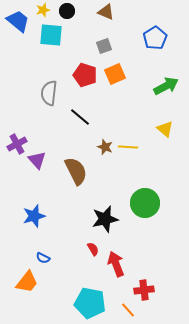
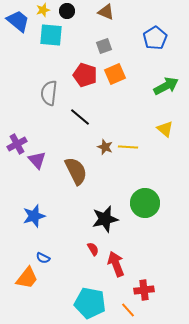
orange trapezoid: moved 4 px up
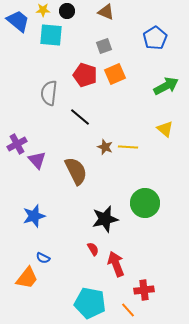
yellow star: rotated 16 degrees clockwise
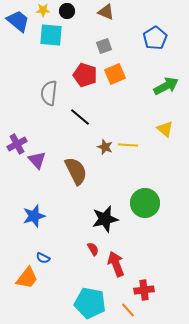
yellow line: moved 2 px up
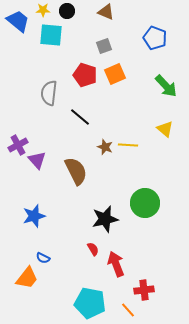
blue pentagon: rotated 20 degrees counterclockwise
green arrow: rotated 75 degrees clockwise
purple cross: moved 1 px right, 1 px down
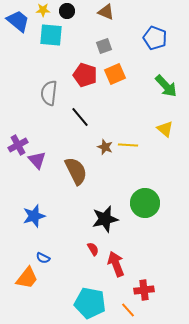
black line: rotated 10 degrees clockwise
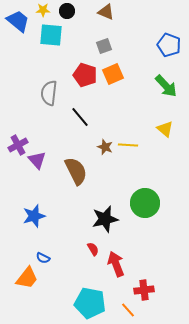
blue pentagon: moved 14 px right, 7 px down
orange square: moved 2 px left
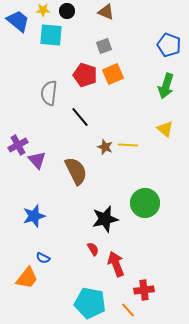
green arrow: rotated 60 degrees clockwise
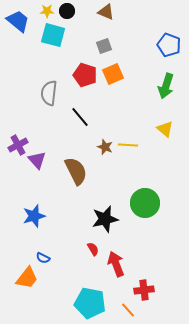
yellow star: moved 4 px right, 1 px down
cyan square: moved 2 px right; rotated 10 degrees clockwise
